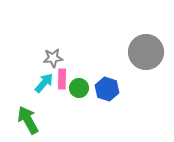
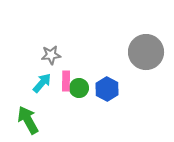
gray star: moved 2 px left, 3 px up
pink rectangle: moved 4 px right, 2 px down
cyan arrow: moved 2 px left
blue hexagon: rotated 10 degrees clockwise
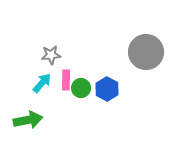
pink rectangle: moved 1 px up
green circle: moved 2 px right
green arrow: rotated 108 degrees clockwise
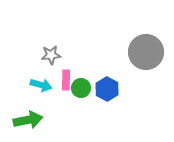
cyan arrow: moved 1 px left, 2 px down; rotated 65 degrees clockwise
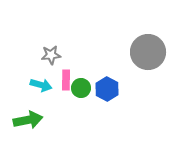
gray circle: moved 2 px right
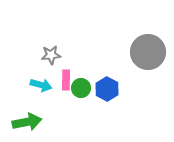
green arrow: moved 1 px left, 2 px down
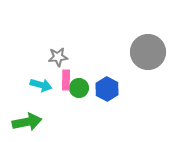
gray star: moved 7 px right, 2 px down
green circle: moved 2 px left
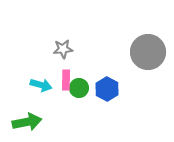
gray star: moved 5 px right, 8 px up
